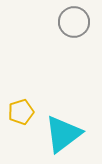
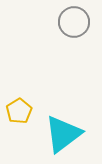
yellow pentagon: moved 2 px left, 1 px up; rotated 15 degrees counterclockwise
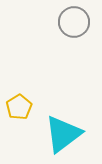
yellow pentagon: moved 4 px up
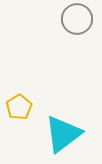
gray circle: moved 3 px right, 3 px up
